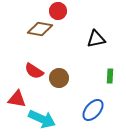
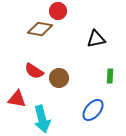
cyan arrow: rotated 52 degrees clockwise
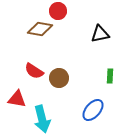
black triangle: moved 4 px right, 5 px up
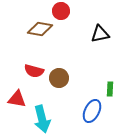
red circle: moved 3 px right
red semicircle: rotated 18 degrees counterclockwise
green rectangle: moved 13 px down
blue ellipse: moved 1 px left, 1 px down; rotated 15 degrees counterclockwise
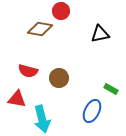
red semicircle: moved 6 px left
green rectangle: moved 1 px right; rotated 64 degrees counterclockwise
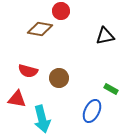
black triangle: moved 5 px right, 2 px down
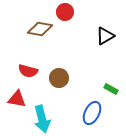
red circle: moved 4 px right, 1 px down
black triangle: rotated 18 degrees counterclockwise
blue ellipse: moved 2 px down
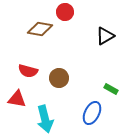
cyan arrow: moved 3 px right
